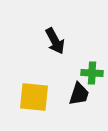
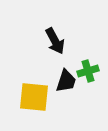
green cross: moved 4 px left, 2 px up; rotated 20 degrees counterclockwise
black trapezoid: moved 13 px left, 13 px up
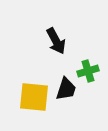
black arrow: moved 1 px right
black trapezoid: moved 8 px down
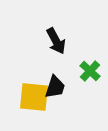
green cross: moved 2 px right; rotated 30 degrees counterclockwise
black trapezoid: moved 11 px left, 2 px up
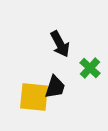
black arrow: moved 4 px right, 3 px down
green cross: moved 3 px up
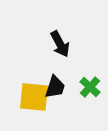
green cross: moved 19 px down
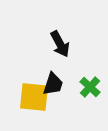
black trapezoid: moved 2 px left, 3 px up
